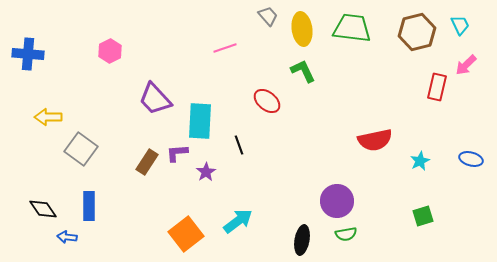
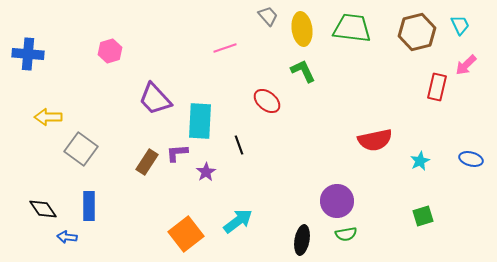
pink hexagon: rotated 10 degrees clockwise
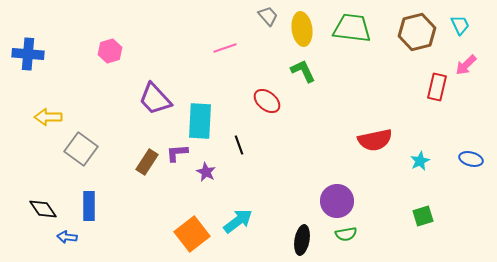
purple star: rotated 12 degrees counterclockwise
orange square: moved 6 px right
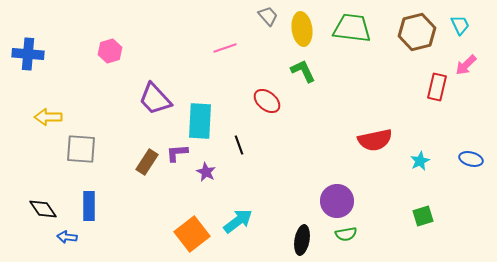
gray square: rotated 32 degrees counterclockwise
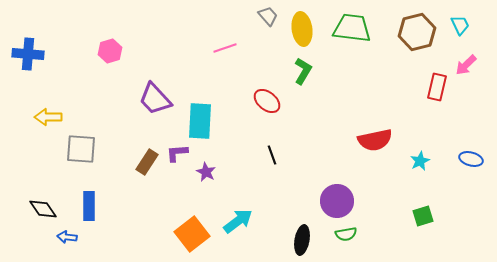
green L-shape: rotated 56 degrees clockwise
black line: moved 33 px right, 10 px down
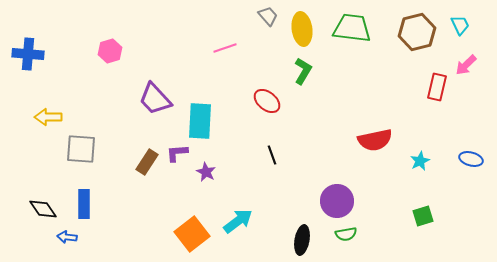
blue rectangle: moved 5 px left, 2 px up
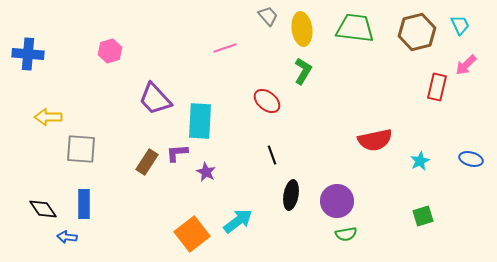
green trapezoid: moved 3 px right
black ellipse: moved 11 px left, 45 px up
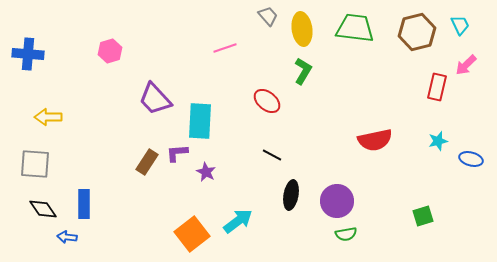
gray square: moved 46 px left, 15 px down
black line: rotated 42 degrees counterclockwise
cyan star: moved 18 px right, 20 px up; rotated 12 degrees clockwise
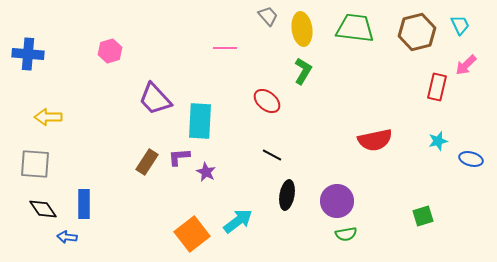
pink line: rotated 20 degrees clockwise
purple L-shape: moved 2 px right, 4 px down
black ellipse: moved 4 px left
